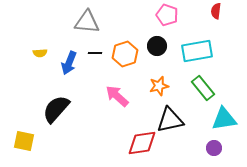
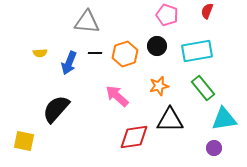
red semicircle: moved 9 px left; rotated 14 degrees clockwise
black triangle: rotated 12 degrees clockwise
red diamond: moved 8 px left, 6 px up
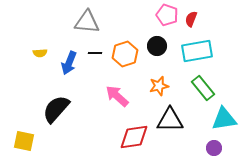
red semicircle: moved 16 px left, 8 px down
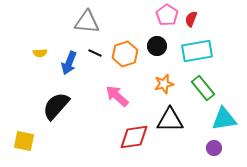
pink pentagon: rotated 15 degrees clockwise
black line: rotated 24 degrees clockwise
orange star: moved 5 px right, 2 px up
black semicircle: moved 3 px up
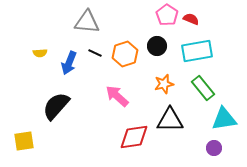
red semicircle: rotated 91 degrees clockwise
yellow square: rotated 20 degrees counterclockwise
